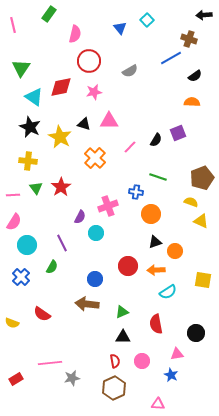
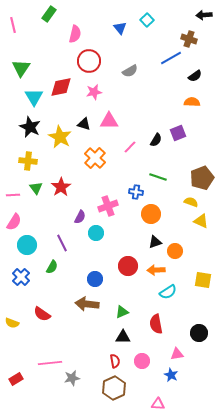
cyan triangle at (34, 97): rotated 24 degrees clockwise
black circle at (196, 333): moved 3 px right
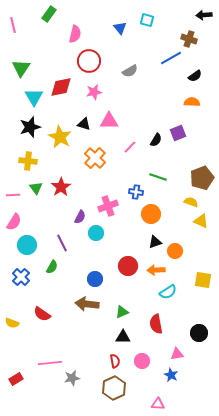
cyan square at (147, 20): rotated 32 degrees counterclockwise
black star at (30, 127): rotated 30 degrees clockwise
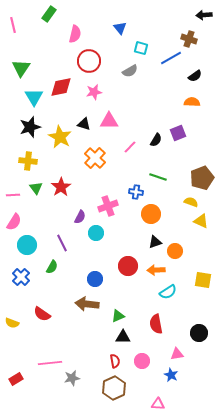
cyan square at (147, 20): moved 6 px left, 28 px down
green triangle at (122, 312): moved 4 px left, 4 px down
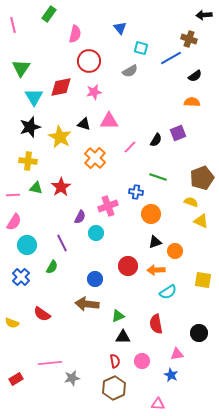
green triangle at (36, 188): rotated 40 degrees counterclockwise
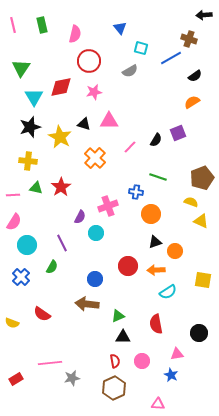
green rectangle at (49, 14): moved 7 px left, 11 px down; rotated 49 degrees counterclockwise
orange semicircle at (192, 102): rotated 35 degrees counterclockwise
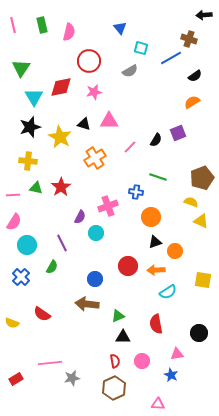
pink semicircle at (75, 34): moved 6 px left, 2 px up
orange cross at (95, 158): rotated 15 degrees clockwise
orange circle at (151, 214): moved 3 px down
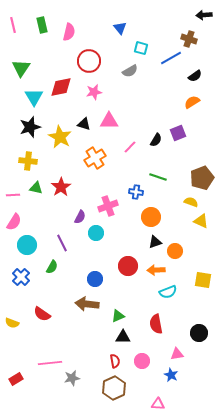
cyan semicircle at (168, 292): rotated 12 degrees clockwise
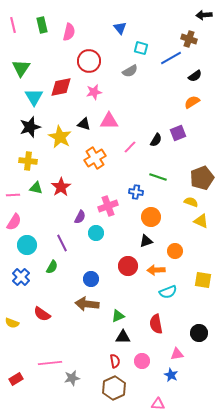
black triangle at (155, 242): moved 9 px left, 1 px up
blue circle at (95, 279): moved 4 px left
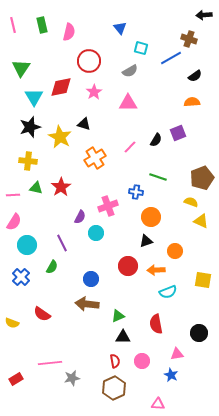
pink star at (94, 92): rotated 21 degrees counterclockwise
orange semicircle at (192, 102): rotated 28 degrees clockwise
pink triangle at (109, 121): moved 19 px right, 18 px up
